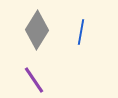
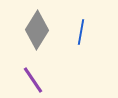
purple line: moved 1 px left
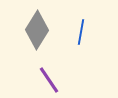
purple line: moved 16 px right
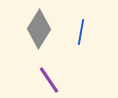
gray diamond: moved 2 px right, 1 px up
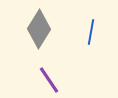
blue line: moved 10 px right
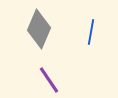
gray diamond: rotated 9 degrees counterclockwise
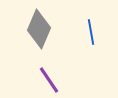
blue line: rotated 20 degrees counterclockwise
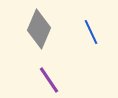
blue line: rotated 15 degrees counterclockwise
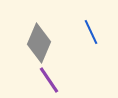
gray diamond: moved 14 px down
